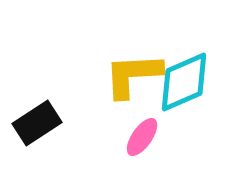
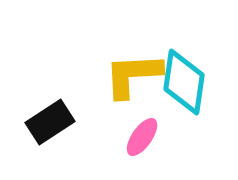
cyan diamond: rotated 58 degrees counterclockwise
black rectangle: moved 13 px right, 1 px up
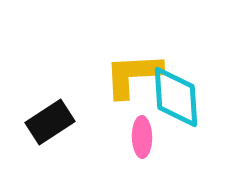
cyan diamond: moved 8 px left, 15 px down; rotated 12 degrees counterclockwise
pink ellipse: rotated 36 degrees counterclockwise
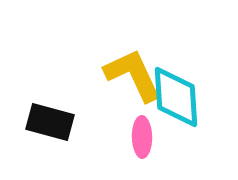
yellow L-shape: rotated 68 degrees clockwise
black rectangle: rotated 48 degrees clockwise
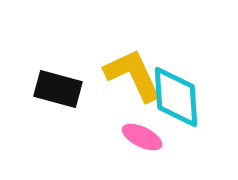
black rectangle: moved 8 px right, 33 px up
pink ellipse: rotated 63 degrees counterclockwise
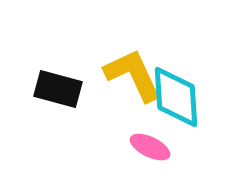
pink ellipse: moved 8 px right, 10 px down
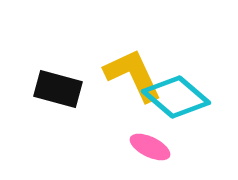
cyan diamond: rotated 46 degrees counterclockwise
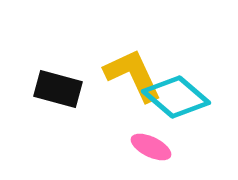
pink ellipse: moved 1 px right
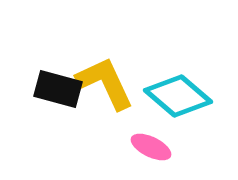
yellow L-shape: moved 28 px left, 8 px down
cyan diamond: moved 2 px right, 1 px up
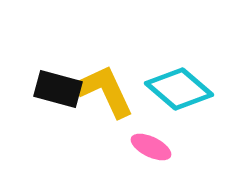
yellow L-shape: moved 8 px down
cyan diamond: moved 1 px right, 7 px up
